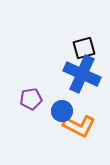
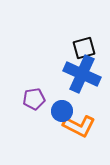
purple pentagon: moved 3 px right
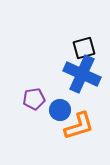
blue circle: moved 2 px left, 1 px up
orange L-shape: rotated 44 degrees counterclockwise
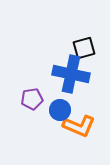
blue cross: moved 11 px left; rotated 12 degrees counterclockwise
purple pentagon: moved 2 px left
orange L-shape: rotated 40 degrees clockwise
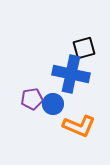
blue circle: moved 7 px left, 6 px up
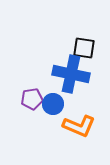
black square: rotated 25 degrees clockwise
